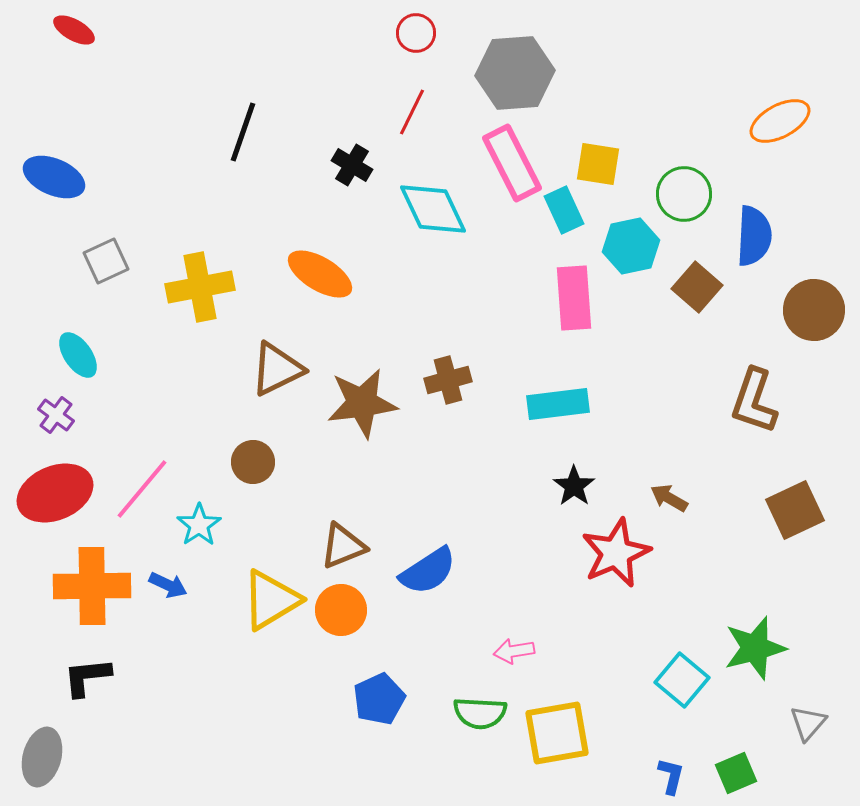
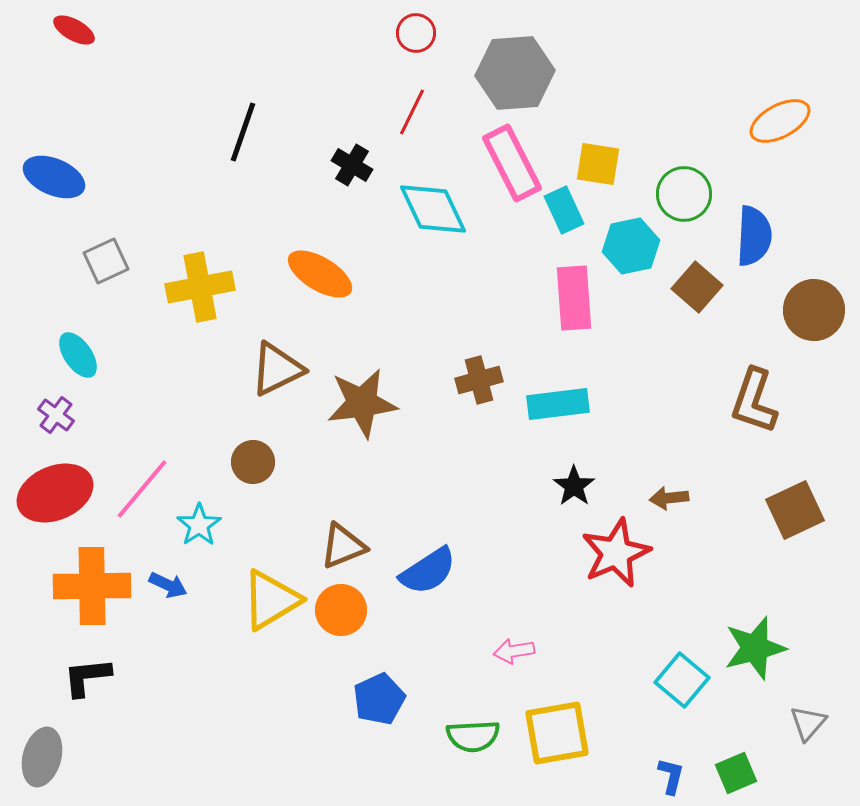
brown cross at (448, 380): moved 31 px right
brown arrow at (669, 498): rotated 36 degrees counterclockwise
green semicircle at (480, 713): moved 7 px left, 23 px down; rotated 6 degrees counterclockwise
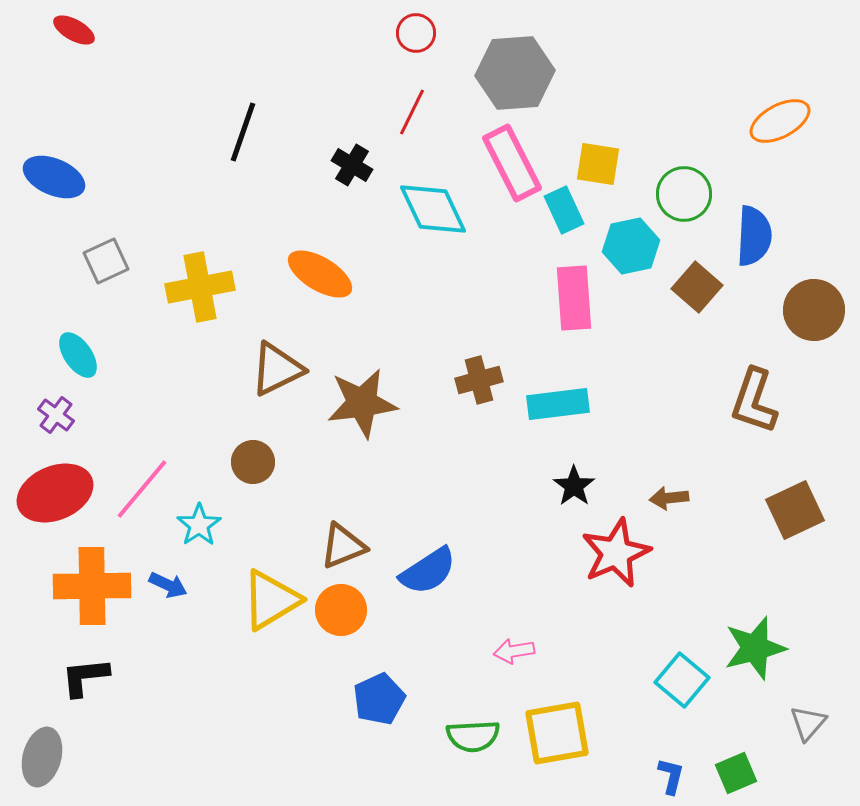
black L-shape at (87, 677): moved 2 px left
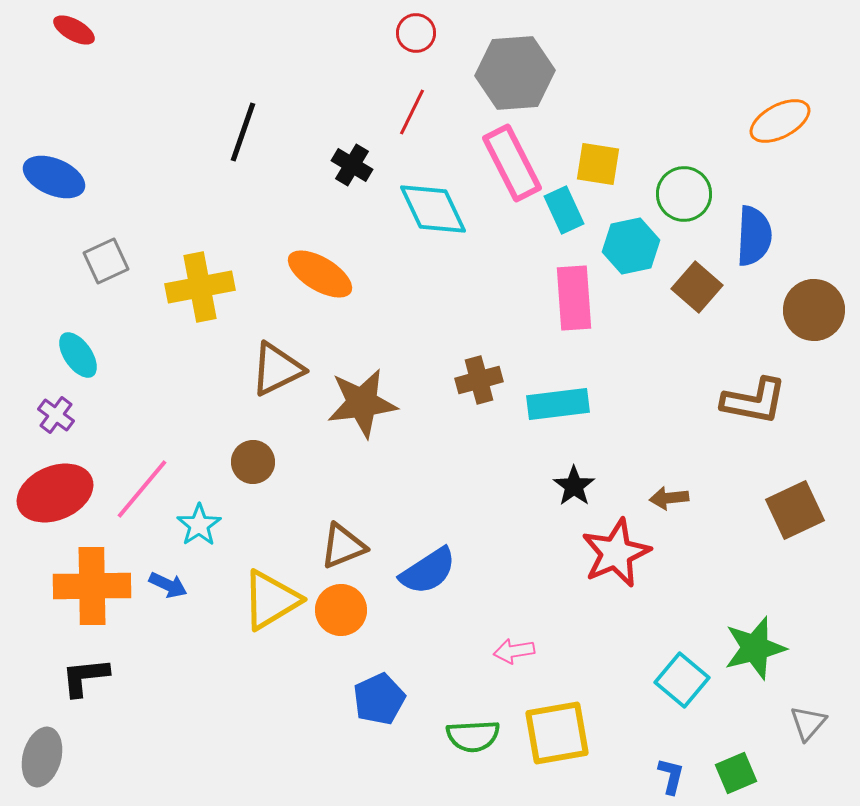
brown L-shape at (754, 401): rotated 98 degrees counterclockwise
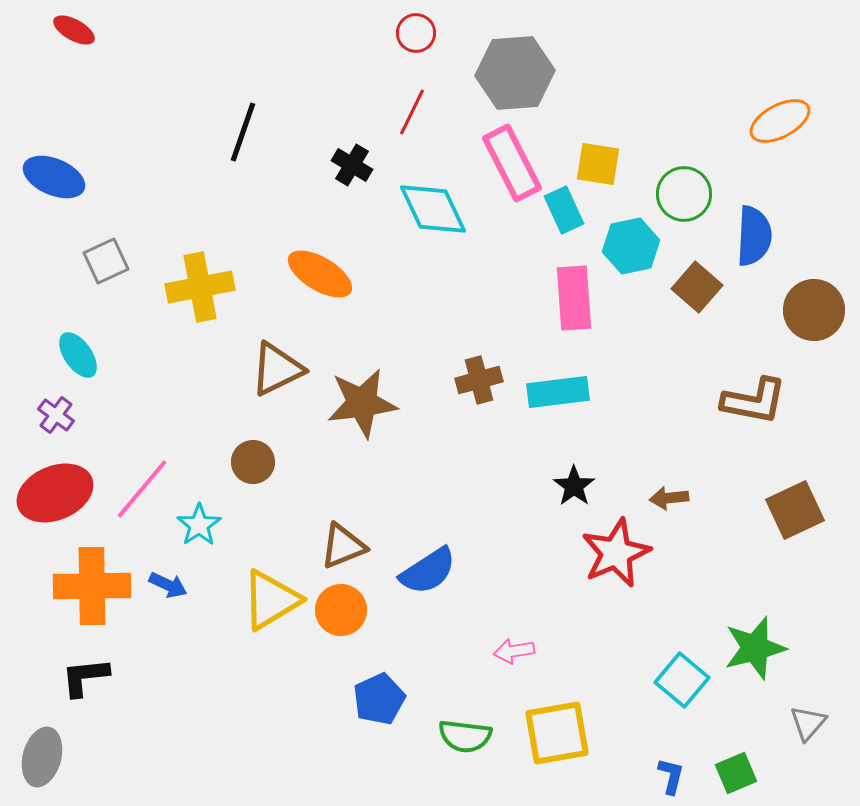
cyan rectangle at (558, 404): moved 12 px up
green semicircle at (473, 736): moved 8 px left; rotated 10 degrees clockwise
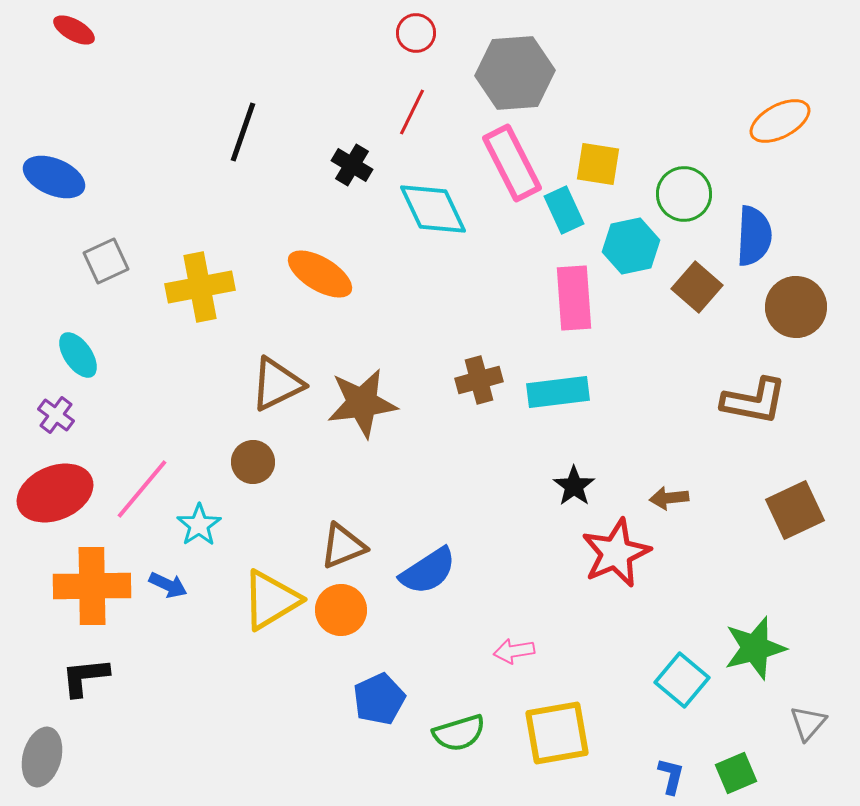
brown circle at (814, 310): moved 18 px left, 3 px up
brown triangle at (277, 369): moved 15 px down
green semicircle at (465, 736): moved 6 px left, 3 px up; rotated 24 degrees counterclockwise
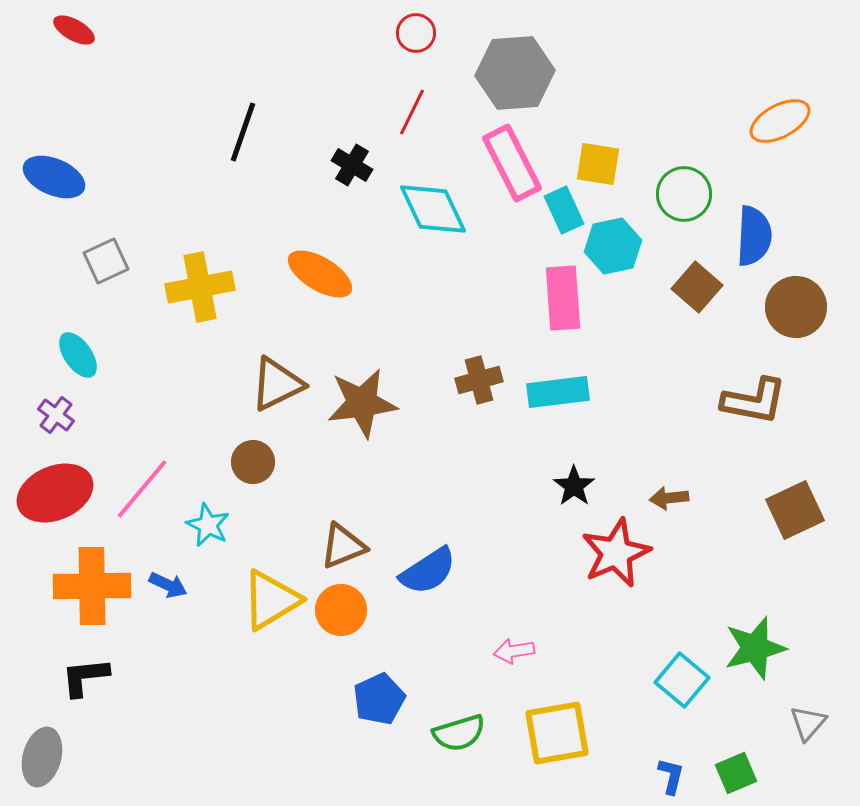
cyan hexagon at (631, 246): moved 18 px left
pink rectangle at (574, 298): moved 11 px left
cyan star at (199, 525): moved 9 px right; rotated 12 degrees counterclockwise
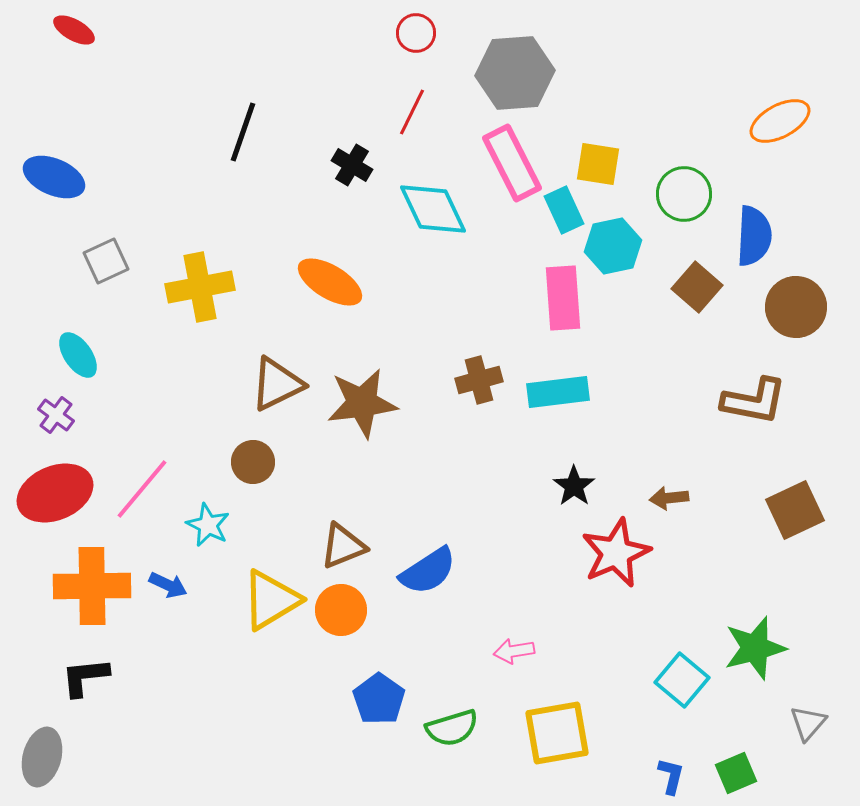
orange ellipse at (320, 274): moved 10 px right, 8 px down
blue pentagon at (379, 699): rotated 12 degrees counterclockwise
green semicircle at (459, 733): moved 7 px left, 5 px up
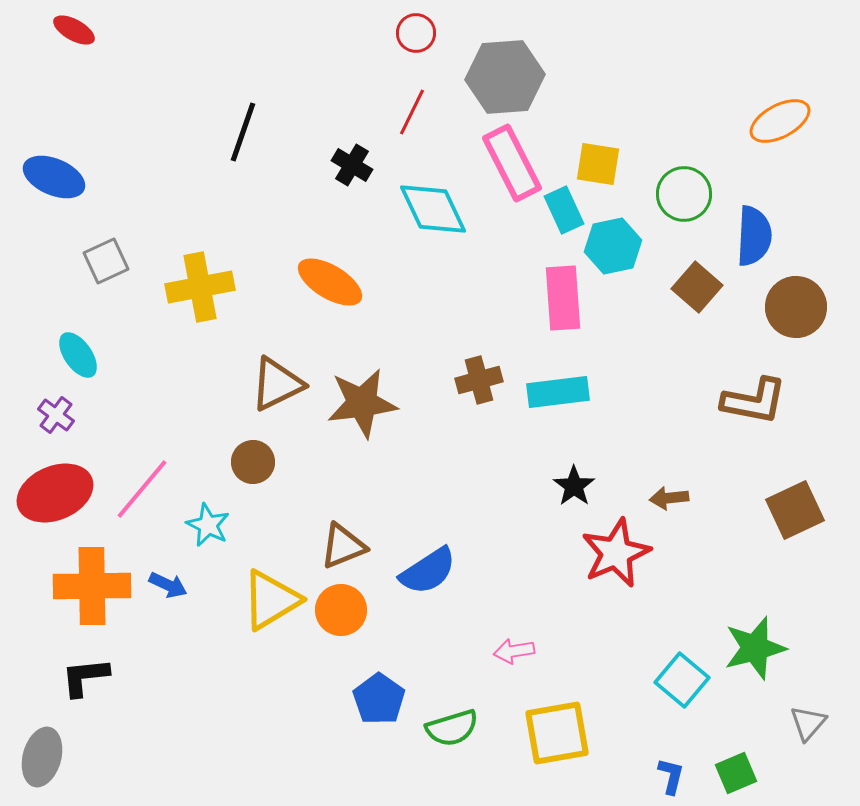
gray hexagon at (515, 73): moved 10 px left, 4 px down
